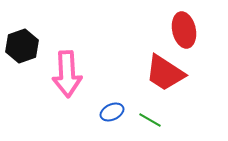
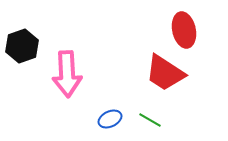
blue ellipse: moved 2 px left, 7 px down
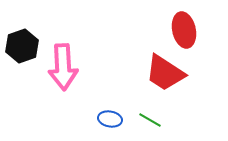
pink arrow: moved 4 px left, 7 px up
blue ellipse: rotated 35 degrees clockwise
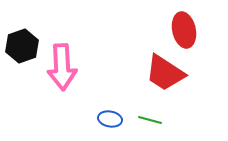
pink arrow: moved 1 px left
green line: rotated 15 degrees counterclockwise
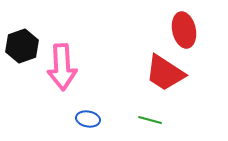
blue ellipse: moved 22 px left
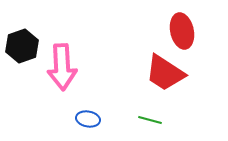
red ellipse: moved 2 px left, 1 px down
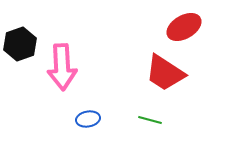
red ellipse: moved 2 px right, 4 px up; rotated 72 degrees clockwise
black hexagon: moved 2 px left, 2 px up
blue ellipse: rotated 20 degrees counterclockwise
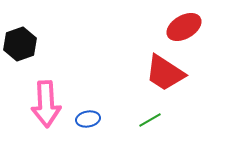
pink arrow: moved 16 px left, 37 px down
green line: rotated 45 degrees counterclockwise
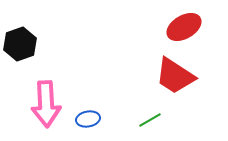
red trapezoid: moved 10 px right, 3 px down
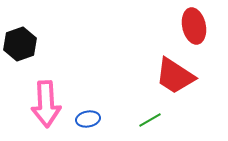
red ellipse: moved 10 px right, 1 px up; rotated 72 degrees counterclockwise
